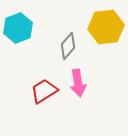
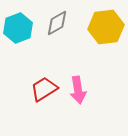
gray diamond: moved 11 px left, 23 px up; rotated 20 degrees clockwise
pink arrow: moved 7 px down
red trapezoid: moved 2 px up
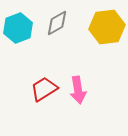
yellow hexagon: moved 1 px right
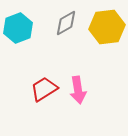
gray diamond: moved 9 px right
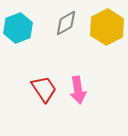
yellow hexagon: rotated 20 degrees counterclockwise
red trapezoid: rotated 88 degrees clockwise
